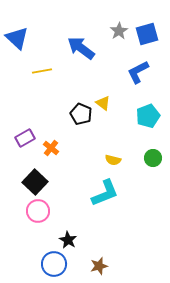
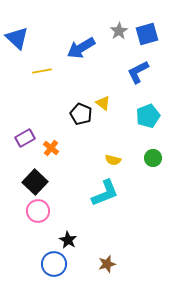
blue arrow: rotated 68 degrees counterclockwise
brown star: moved 8 px right, 2 px up
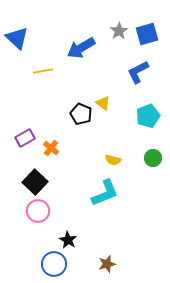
yellow line: moved 1 px right
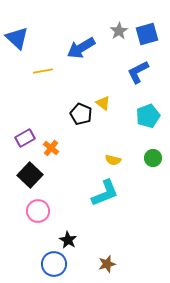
black square: moved 5 px left, 7 px up
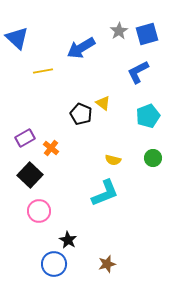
pink circle: moved 1 px right
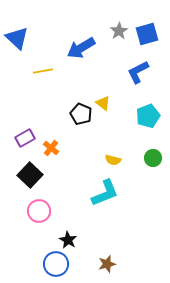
blue circle: moved 2 px right
